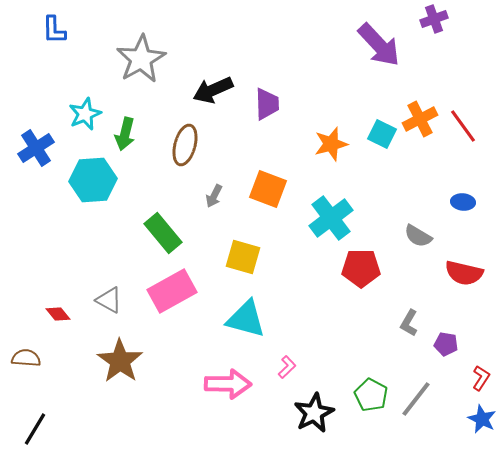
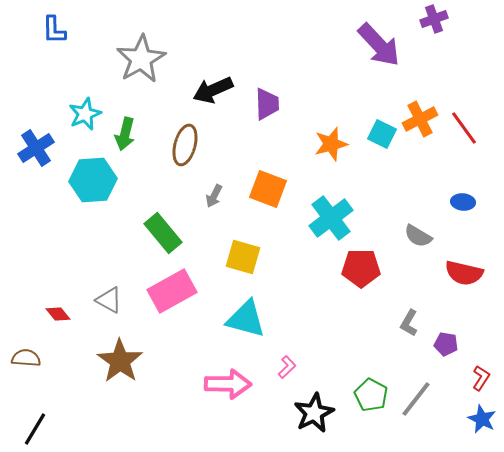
red line: moved 1 px right, 2 px down
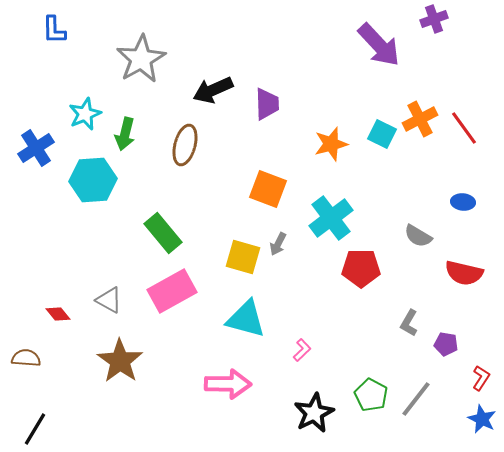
gray arrow: moved 64 px right, 48 px down
pink L-shape: moved 15 px right, 17 px up
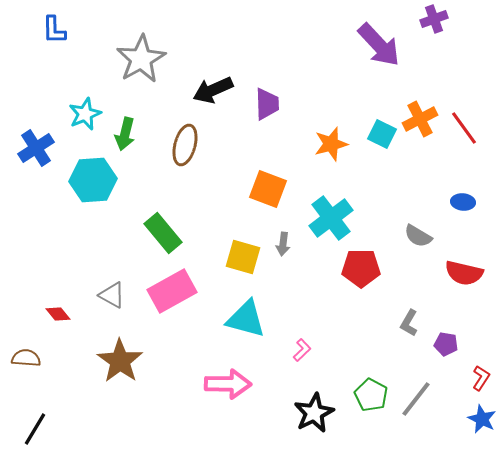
gray arrow: moved 5 px right; rotated 20 degrees counterclockwise
gray triangle: moved 3 px right, 5 px up
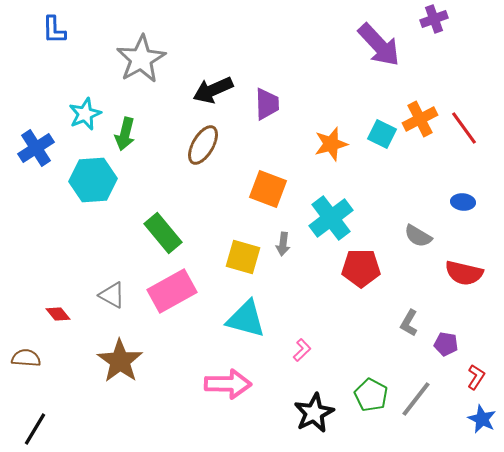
brown ellipse: moved 18 px right; rotated 15 degrees clockwise
red L-shape: moved 5 px left, 1 px up
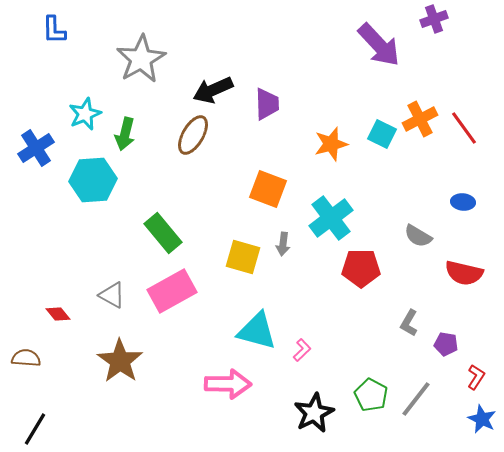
brown ellipse: moved 10 px left, 10 px up
cyan triangle: moved 11 px right, 12 px down
